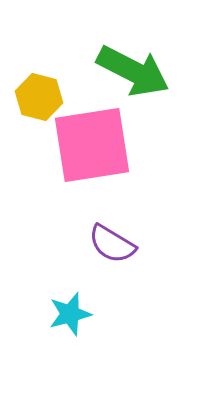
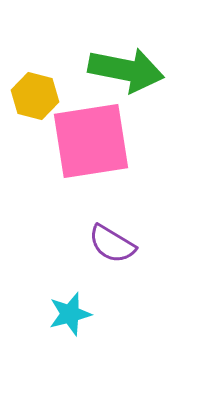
green arrow: moved 7 px left, 1 px up; rotated 16 degrees counterclockwise
yellow hexagon: moved 4 px left, 1 px up
pink square: moved 1 px left, 4 px up
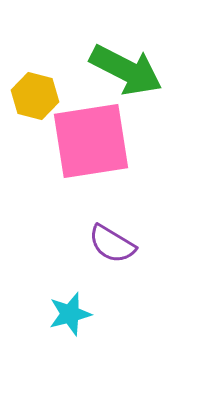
green arrow: rotated 16 degrees clockwise
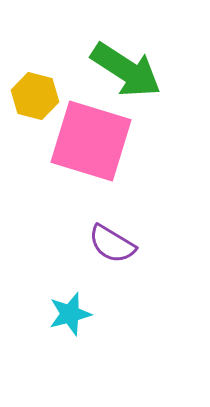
green arrow: rotated 6 degrees clockwise
pink square: rotated 26 degrees clockwise
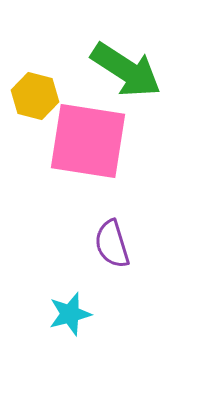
pink square: moved 3 px left; rotated 8 degrees counterclockwise
purple semicircle: rotated 42 degrees clockwise
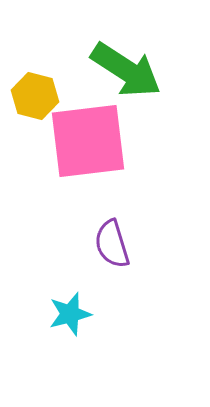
pink square: rotated 16 degrees counterclockwise
